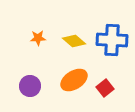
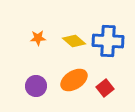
blue cross: moved 4 px left, 1 px down
purple circle: moved 6 px right
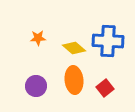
yellow diamond: moved 7 px down
orange ellipse: rotated 64 degrees counterclockwise
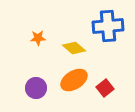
blue cross: moved 15 px up; rotated 8 degrees counterclockwise
orange ellipse: rotated 64 degrees clockwise
purple circle: moved 2 px down
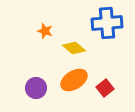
blue cross: moved 1 px left, 3 px up
orange star: moved 7 px right, 7 px up; rotated 21 degrees clockwise
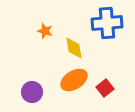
yellow diamond: rotated 40 degrees clockwise
purple circle: moved 4 px left, 4 px down
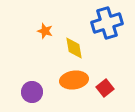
blue cross: rotated 12 degrees counterclockwise
orange ellipse: rotated 24 degrees clockwise
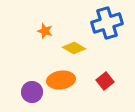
yellow diamond: rotated 50 degrees counterclockwise
orange ellipse: moved 13 px left
red square: moved 7 px up
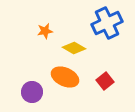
blue cross: rotated 8 degrees counterclockwise
orange star: rotated 28 degrees counterclockwise
orange ellipse: moved 4 px right, 3 px up; rotated 32 degrees clockwise
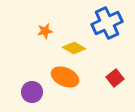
red square: moved 10 px right, 3 px up
